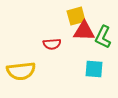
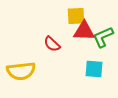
yellow square: rotated 12 degrees clockwise
green L-shape: rotated 40 degrees clockwise
red semicircle: rotated 48 degrees clockwise
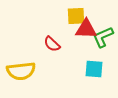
red triangle: moved 2 px right, 2 px up
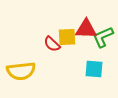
yellow square: moved 9 px left, 21 px down
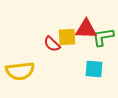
green L-shape: rotated 15 degrees clockwise
yellow semicircle: moved 1 px left
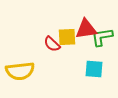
red triangle: rotated 10 degrees counterclockwise
green L-shape: moved 1 px left
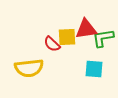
green L-shape: moved 1 px right, 1 px down
yellow semicircle: moved 9 px right, 3 px up
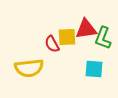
green L-shape: rotated 60 degrees counterclockwise
red semicircle: rotated 18 degrees clockwise
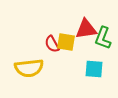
yellow square: moved 1 px left, 5 px down; rotated 12 degrees clockwise
